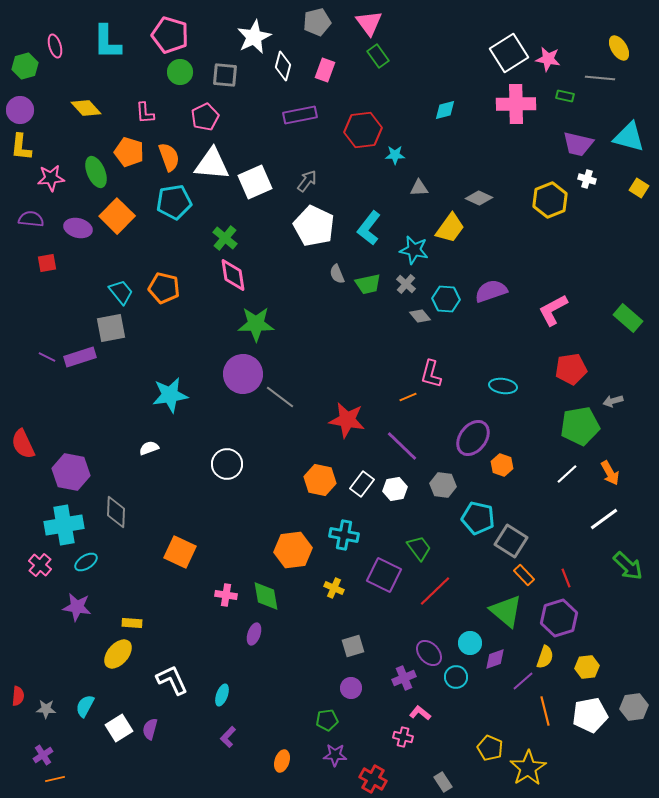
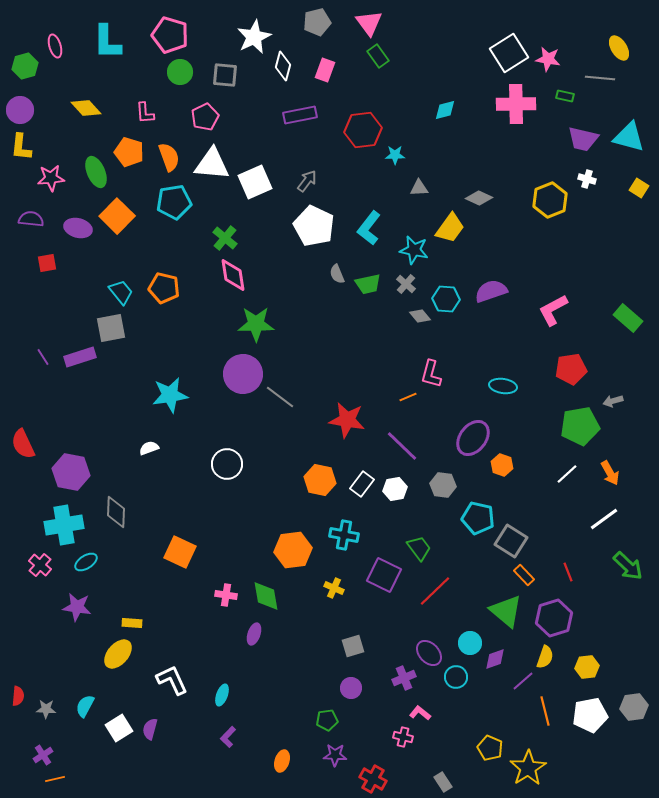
purple trapezoid at (578, 144): moved 5 px right, 5 px up
purple line at (47, 357): moved 4 px left; rotated 30 degrees clockwise
red line at (566, 578): moved 2 px right, 6 px up
purple hexagon at (559, 618): moved 5 px left
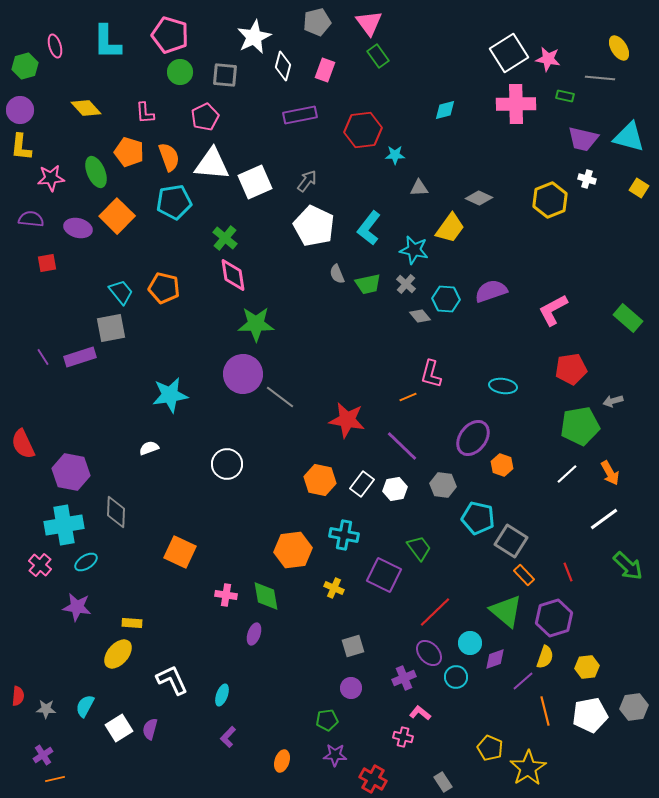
red line at (435, 591): moved 21 px down
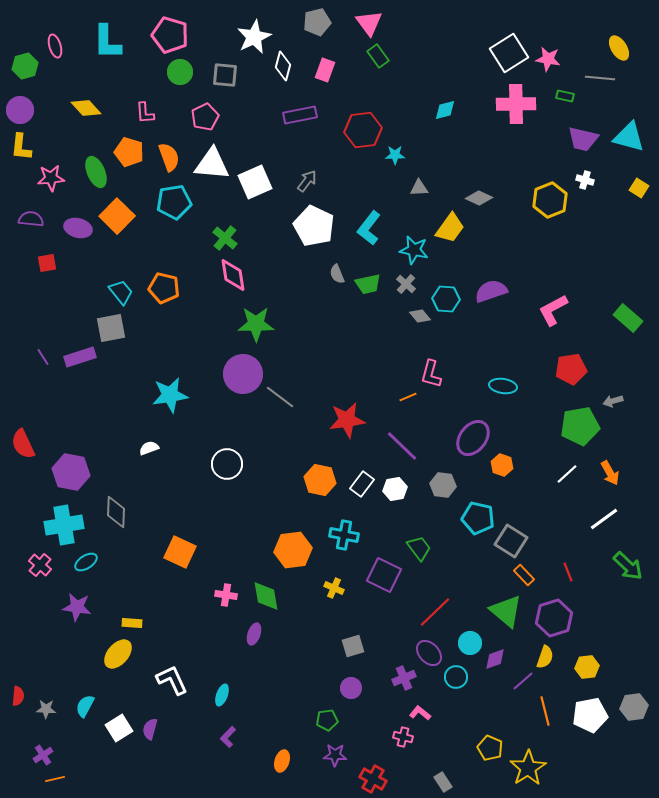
white cross at (587, 179): moved 2 px left, 1 px down
red star at (347, 420): rotated 18 degrees counterclockwise
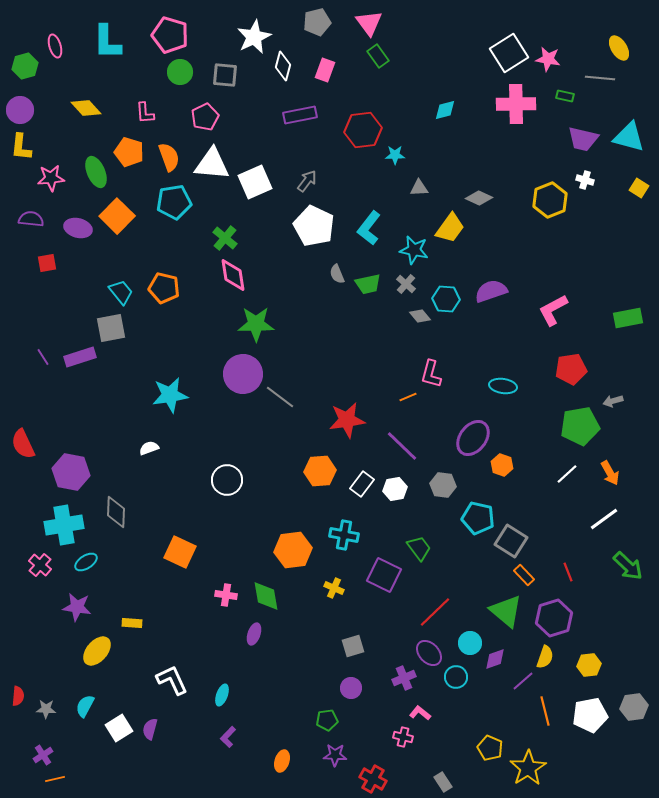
green rectangle at (628, 318): rotated 52 degrees counterclockwise
white circle at (227, 464): moved 16 px down
orange hexagon at (320, 480): moved 9 px up; rotated 16 degrees counterclockwise
yellow ellipse at (118, 654): moved 21 px left, 3 px up
yellow hexagon at (587, 667): moved 2 px right, 2 px up
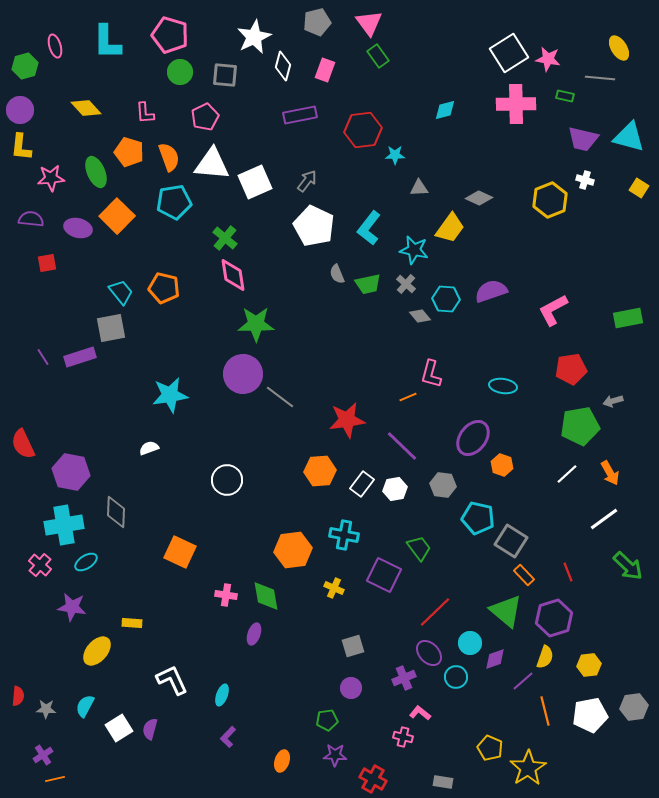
purple star at (77, 607): moved 5 px left
gray rectangle at (443, 782): rotated 48 degrees counterclockwise
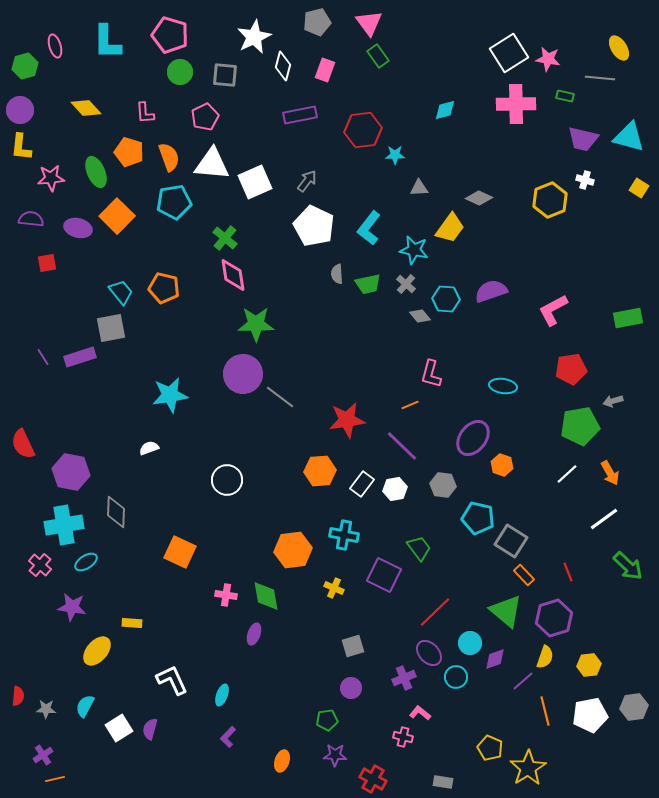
gray semicircle at (337, 274): rotated 18 degrees clockwise
orange line at (408, 397): moved 2 px right, 8 px down
